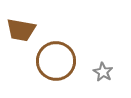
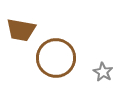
brown circle: moved 3 px up
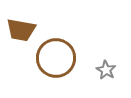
gray star: moved 3 px right, 2 px up
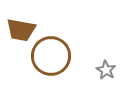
brown circle: moved 5 px left, 2 px up
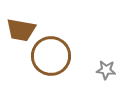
gray star: rotated 24 degrees counterclockwise
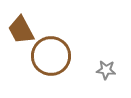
brown trapezoid: rotated 52 degrees clockwise
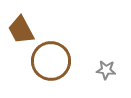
brown circle: moved 5 px down
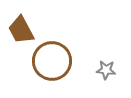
brown circle: moved 1 px right
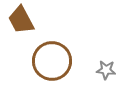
brown trapezoid: moved 10 px up
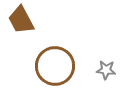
brown circle: moved 3 px right, 5 px down
